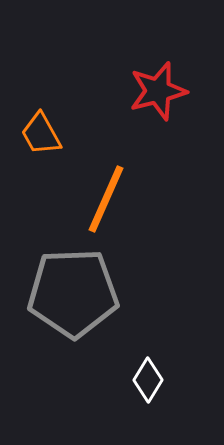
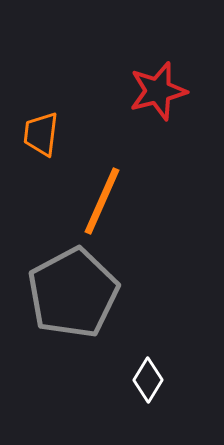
orange trapezoid: rotated 36 degrees clockwise
orange line: moved 4 px left, 2 px down
gray pentagon: rotated 26 degrees counterclockwise
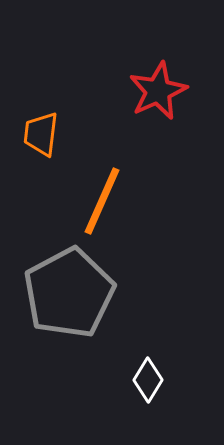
red star: rotated 10 degrees counterclockwise
gray pentagon: moved 4 px left
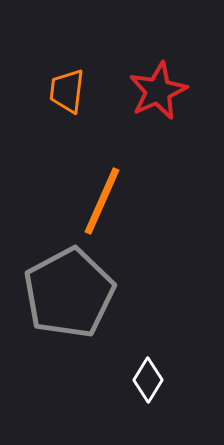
orange trapezoid: moved 26 px right, 43 px up
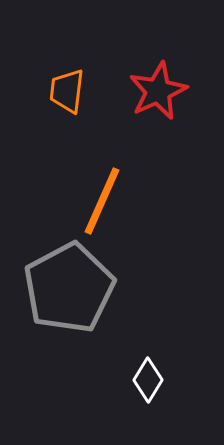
gray pentagon: moved 5 px up
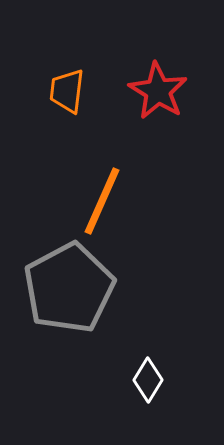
red star: rotated 16 degrees counterclockwise
